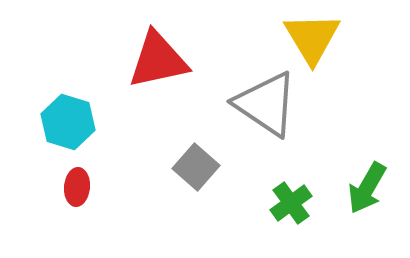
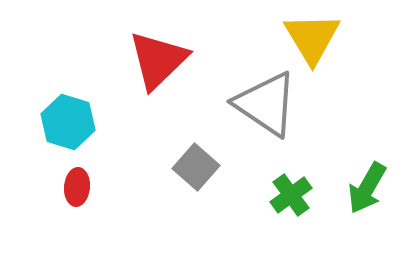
red triangle: rotated 32 degrees counterclockwise
green cross: moved 8 px up
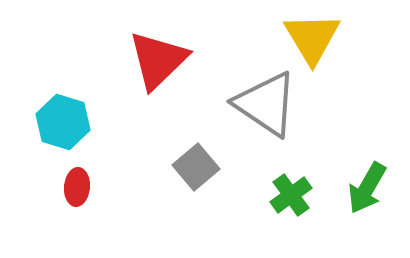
cyan hexagon: moved 5 px left
gray square: rotated 9 degrees clockwise
